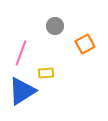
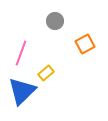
gray circle: moved 5 px up
yellow rectangle: rotated 35 degrees counterclockwise
blue triangle: rotated 12 degrees counterclockwise
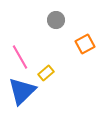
gray circle: moved 1 px right, 1 px up
pink line: moved 1 px left, 4 px down; rotated 50 degrees counterclockwise
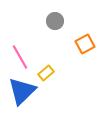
gray circle: moved 1 px left, 1 px down
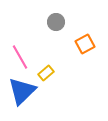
gray circle: moved 1 px right, 1 px down
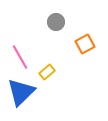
yellow rectangle: moved 1 px right, 1 px up
blue triangle: moved 1 px left, 1 px down
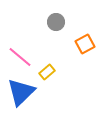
pink line: rotated 20 degrees counterclockwise
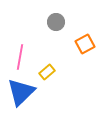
pink line: rotated 60 degrees clockwise
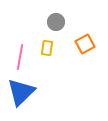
yellow rectangle: moved 24 px up; rotated 42 degrees counterclockwise
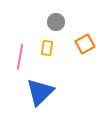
blue triangle: moved 19 px right
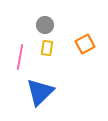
gray circle: moved 11 px left, 3 px down
